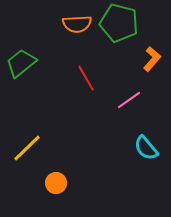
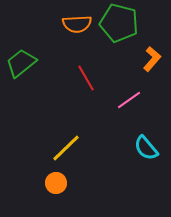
yellow line: moved 39 px right
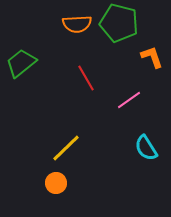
orange L-shape: moved 2 px up; rotated 60 degrees counterclockwise
cyan semicircle: rotated 8 degrees clockwise
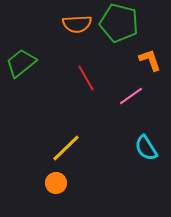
orange L-shape: moved 2 px left, 3 px down
pink line: moved 2 px right, 4 px up
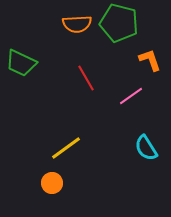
green trapezoid: rotated 116 degrees counterclockwise
yellow line: rotated 8 degrees clockwise
orange circle: moved 4 px left
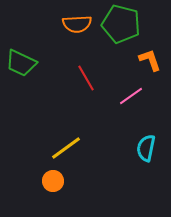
green pentagon: moved 2 px right, 1 px down
cyan semicircle: rotated 44 degrees clockwise
orange circle: moved 1 px right, 2 px up
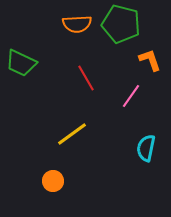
pink line: rotated 20 degrees counterclockwise
yellow line: moved 6 px right, 14 px up
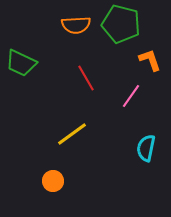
orange semicircle: moved 1 px left, 1 px down
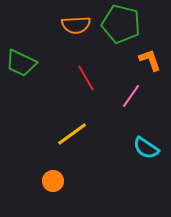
cyan semicircle: rotated 68 degrees counterclockwise
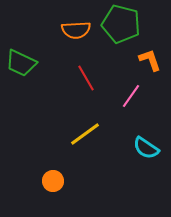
orange semicircle: moved 5 px down
yellow line: moved 13 px right
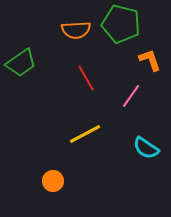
green trapezoid: rotated 60 degrees counterclockwise
yellow line: rotated 8 degrees clockwise
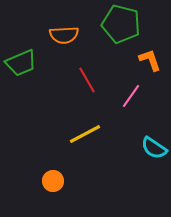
orange semicircle: moved 12 px left, 5 px down
green trapezoid: rotated 12 degrees clockwise
red line: moved 1 px right, 2 px down
cyan semicircle: moved 8 px right
